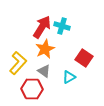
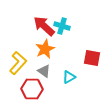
red arrow: moved 2 px right, 1 px up; rotated 80 degrees counterclockwise
red square: moved 8 px right; rotated 24 degrees counterclockwise
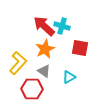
red square: moved 12 px left, 10 px up
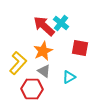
cyan cross: moved 1 px left, 3 px up; rotated 21 degrees clockwise
orange star: moved 2 px left, 2 px down
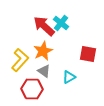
red square: moved 8 px right, 6 px down
yellow L-shape: moved 2 px right, 3 px up
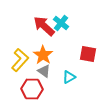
orange star: moved 4 px down; rotated 12 degrees counterclockwise
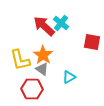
red square: moved 4 px right, 12 px up
yellow L-shape: rotated 125 degrees clockwise
gray triangle: moved 2 px left, 2 px up
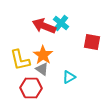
red arrow: rotated 20 degrees counterclockwise
red hexagon: moved 1 px left, 1 px up
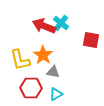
red square: moved 1 px left, 2 px up
gray triangle: moved 11 px right, 3 px down; rotated 24 degrees counterclockwise
cyan triangle: moved 13 px left, 17 px down
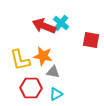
orange star: moved 1 px down; rotated 24 degrees counterclockwise
